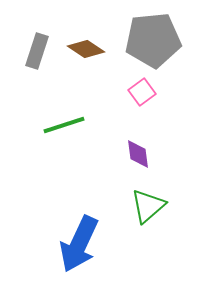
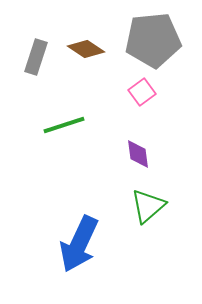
gray rectangle: moved 1 px left, 6 px down
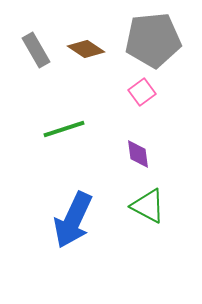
gray rectangle: moved 7 px up; rotated 48 degrees counterclockwise
green line: moved 4 px down
green triangle: rotated 51 degrees counterclockwise
blue arrow: moved 6 px left, 24 px up
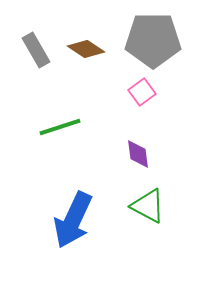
gray pentagon: rotated 6 degrees clockwise
green line: moved 4 px left, 2 px up
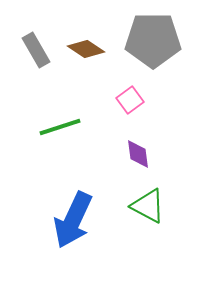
pink square: moved 12 px left, 8 px down
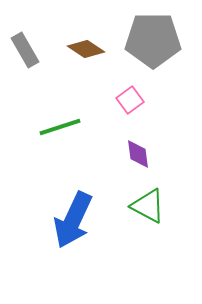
gray rectangle: moved 11 px left
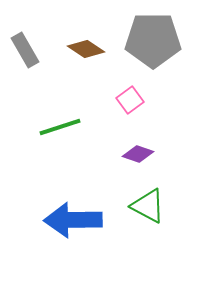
purple diamond: rotated 64 degrees counterclockwise
blue arrow: rotated 64 degrees clockwise
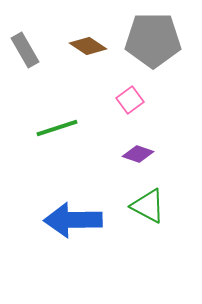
brown diamond: moved 2 px right, 3 px up
green line: moved 3 px left, 1 px down
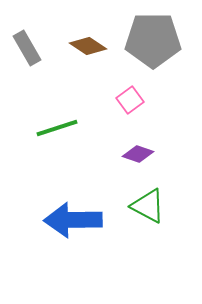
gray rectangle: moved 2 px right, 2 px up
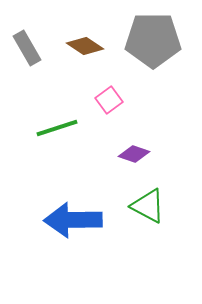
brown diamond: moved 3 px left
pink square: moved 21 px left
purple diamond: moved 4 px left
